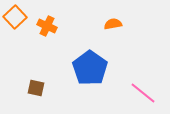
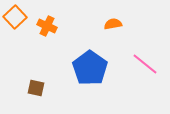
pink line: moved 2 px right, 29 px up
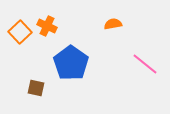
orange square: moved 5 px right, 15 px down
blue pentagon: moved 19 px left, 5 px up
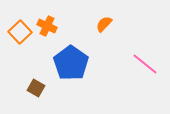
orange semicircle: moved 9 px left; rotated 36 degrees counterclockwise
brown square: rotated 18 degrees clockwise
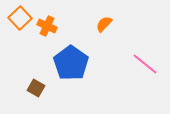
orange square: moved 14 px up
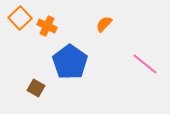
blue pentagon: moved 1 px left, 1 px up
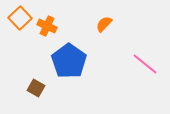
blue pentagon: moved 1 px left, 1 px up
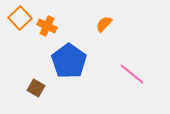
pink line: moved 13 px left, 10 px down
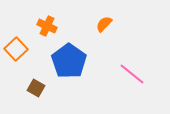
orange square: moved 4 px left, 31 px down
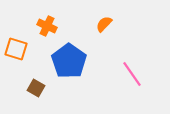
orange square: rotated 30 degrees counterclockwise
pink line: rotated 16 degrees clockwise
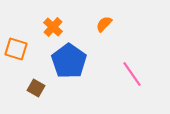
orange cross: moved 6 px right, 1 px down; rotated 18 degrees clockwise
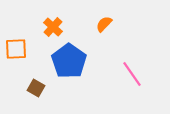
orange square: rotated 20 degrees counterclockwise
